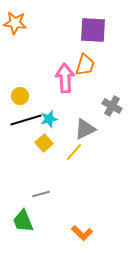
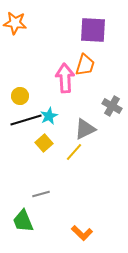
cyan star: moved 3 px up; rotated 12 degrees counterclockwise
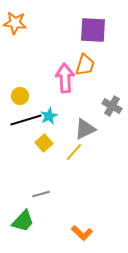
green trapezoid: rotated 115 degrees counterclockwise
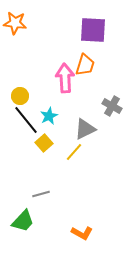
black line: rotated 68 degrees clockwise
orange L-shape: rotated 15 degrees counterclockwise
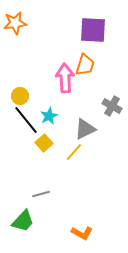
orange star: rotated 15 degrees counterclockwise
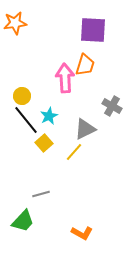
yellow circle: moved 2 px right
